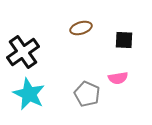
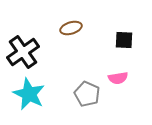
brown ellipse: moved 10 px left
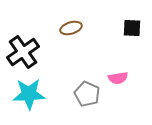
black square: moved 8 px right, 12 px up
cyan star: rotated 28 degrees counterclockwise
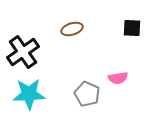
brown ellipse: moved 1 px right, 1 px down
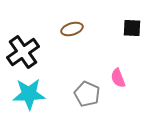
pink semicircle: rotated 78 degrees clockwise
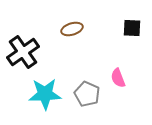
cyan star: moved 16 px right
